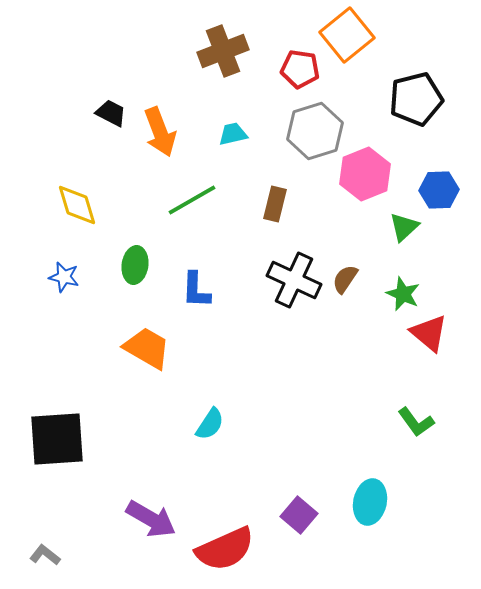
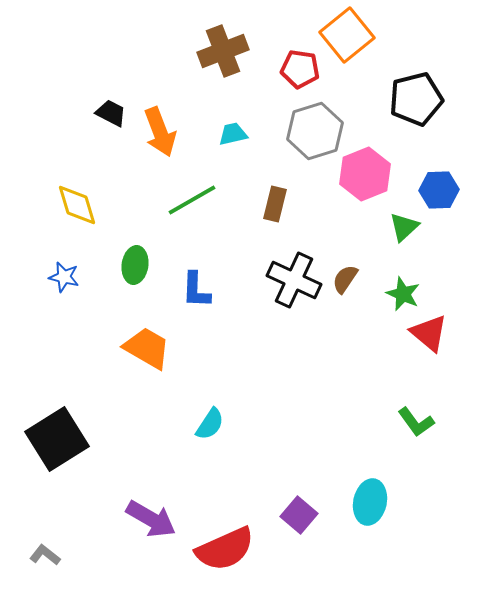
black square: rotated 28 degrees counterclockwise
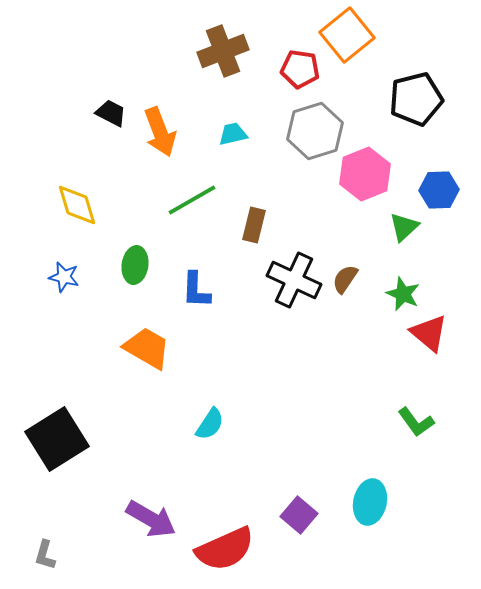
brown rectangle: moved 21 px left, 21 px down
gray L-shape: rotated 112 degrees counterclockwise
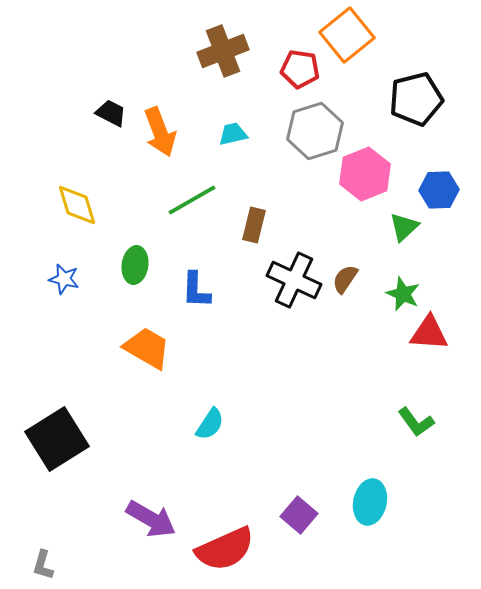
blue star: moved 2 px down
red triangle: rotated 36 degrees counterclockwise
gray L-shape: moved 2 px left, 10 px down
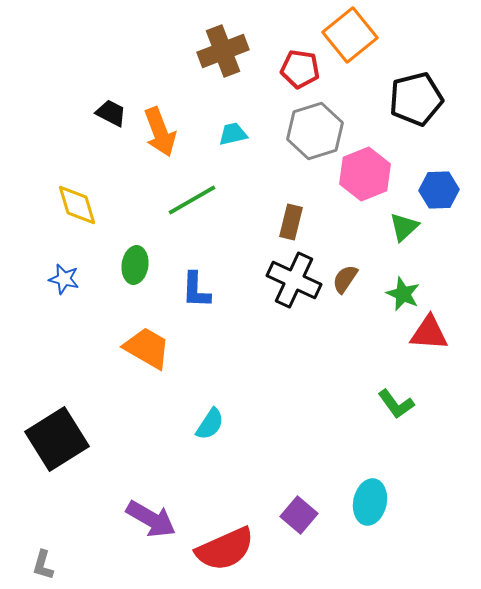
orange square: moved 3 px right
brown rectangle: moved 37 px right, 3 px up
green L-shape: moved 20 px left, 18 px up
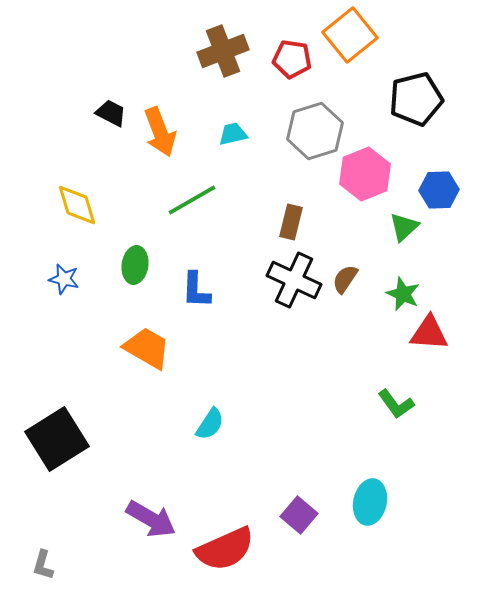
red pentagon: moved 8 px left, 10 px up
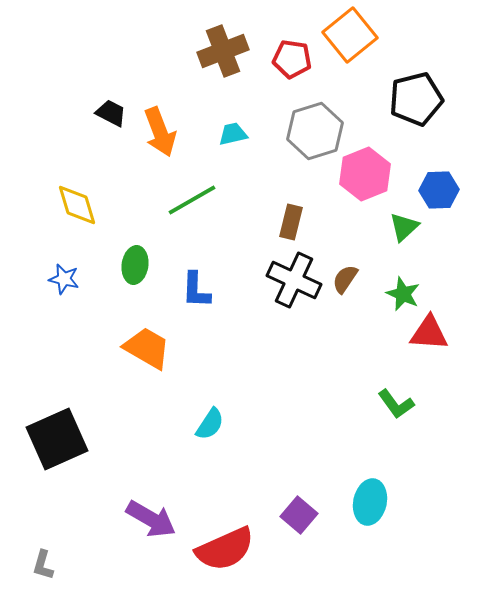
black square: rotated 8 degrees clockwise
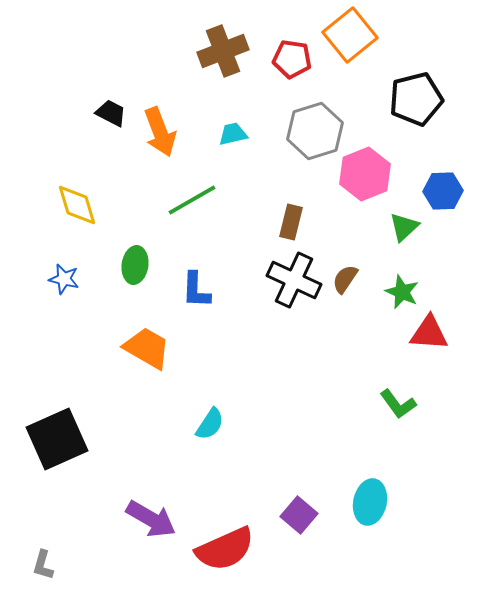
blue hexagon: moved 4 px right, 1 px down
green star: moved 1 px left, 2 px up
green L-shape: moved 2 px right
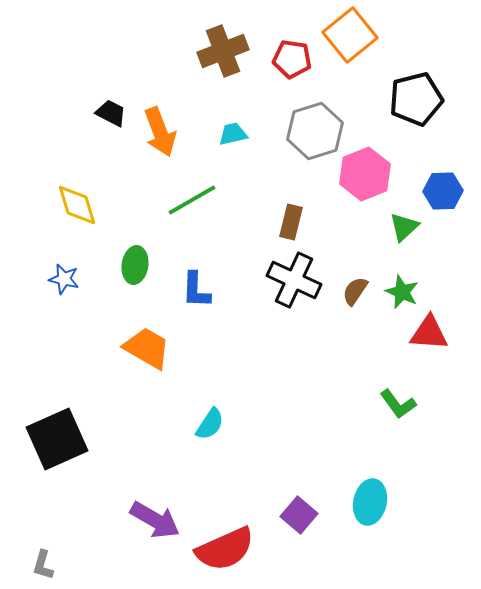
brown semicircle: moved 10 px right, 12 px down
purple arrow: moved 4 px right, 1 px down
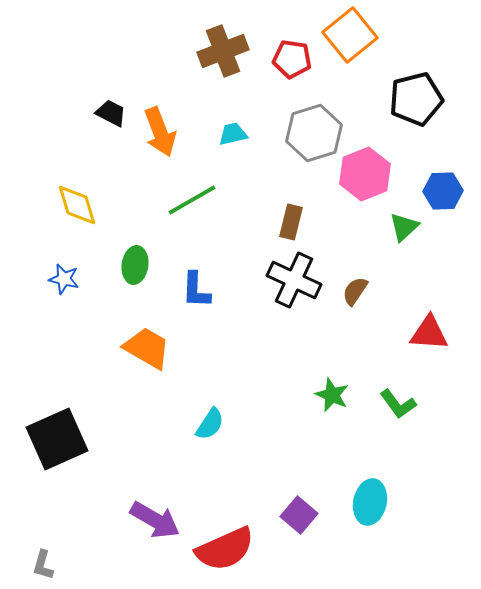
gray hexagon: moved 1 px left, 2 px down
green star: moved 70 px left, 103 px down
